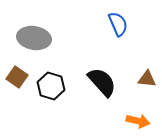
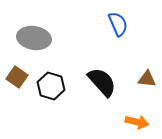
orange arrow: moved 1 px left, 1 px down
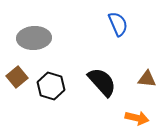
gray ellipse: rotated 12 degrees counterclockwise
brown square: rotated 15 degrees clockwise
orange arrow: moved 4 px up
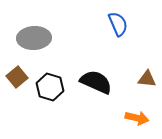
black semicircle: moved 6 px left; rotated 24 degrees counterclockwise
black hexagon: moved 1 px left, 1 px down
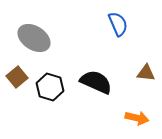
gray ellipse: rotated 36 degrees clockwise
brown triangle: moved 1 px left, 6 px up
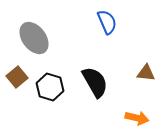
blue semicircle: moved 11 px left, 2 px up
gray ellipse: rotated 20 degrees clockwise
black semicircle: moved 1 px left; rotated 36 degrees clockwise
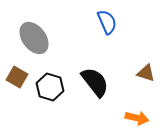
brown triangle: rotated 12 degrees clockwise
brown square: rotated 20 degrees counterclockwise
black semicircle: rotated 8 degrees counterclockwise
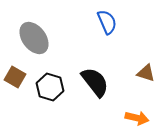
brown square: moved 2 px left
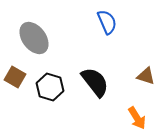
brown triangle: moved 3 px down
orange arrow: rotated 45 degrees clockwise
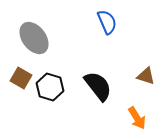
brown square: moved 6 px right, 1 px down
black semicircle: moved 3 px right, 4 px down
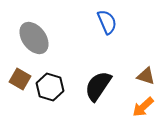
brown square: moved 1 px left, 1 px down
black semicircle: rotated 108 degrees counterclockwise
orange arrow: moved 6 px right, 11 px up; rotated 80 degrees clockwise
